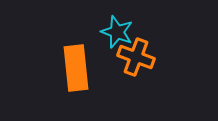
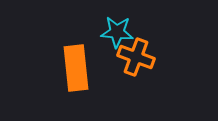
cyan star: rotated 16 degrees counterclockwise
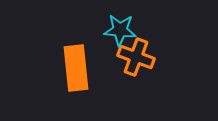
cyan star: moved 3 px right, 2 px up
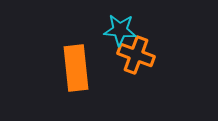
orange cross: moved 2 px up
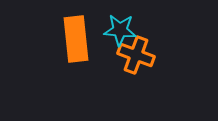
orange rectangle: moved 29 px up
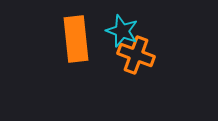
cyan star: moved 2 px right, 1 px down; rotated 16 degrees clockwise
